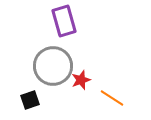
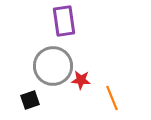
purple rectangle: rotated 8 degrees clockwise
red star: rotated 24 degrees clockwise
orange line: rotated 35 degrees clockwise
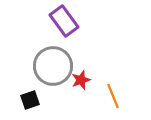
purple rectangle: rotated 28 degrees counterclockwise
red star: rotated 24 degrees counterclockwise
orange line: moved 1 px right, 2 px up
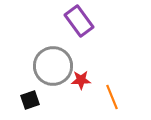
purple rectangle: moved 15 px right
red star: rotated 18 degrees clockwise
orange line: moved 1 px left, 1 px down
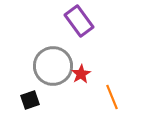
red star: moved 6 px up; rotated 30 degrees counterclockwise
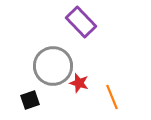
purple rectangle: moved 2 px right, 1 px down; rotated 8 degrees counterclockwise
red star: moved 2 px left, 9 px down; rotated 24 degrees counterclockwise
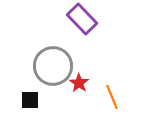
purple rectangle: moved 1 px right, 3 px up
red star: rotated 18 degrees clockwise
black square: rotated 18 degrees clockwise
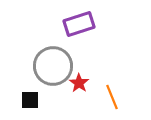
purple rectangle: moved 3 px left, 5 px down; rotated 64 degrees counterclockwise
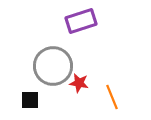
purple rectangle: moved 2 px right, 3 px up
red star: rotated 24 degrees counterclockwise
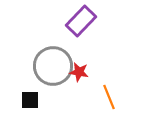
purple rectangle: rotated 28 degrees counterclockwise
red star: moved 11 px up
orange line: moved 3 px left
